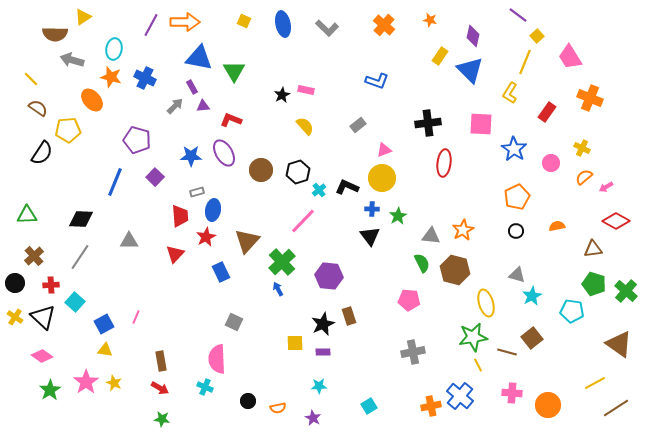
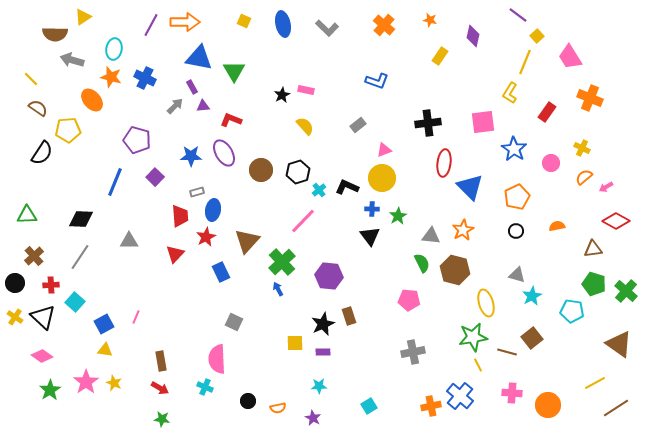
blue triangle at (470, 70): moved 117 px down
pink square at (481, 124): moved 2 px right, 2 px up; rotated 10 degrees counterclockwise
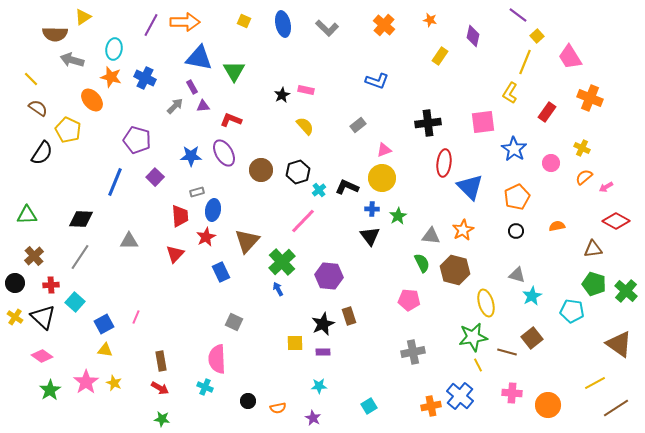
yellow pentagon at (68, 130): rotated 30 degrees clockwise
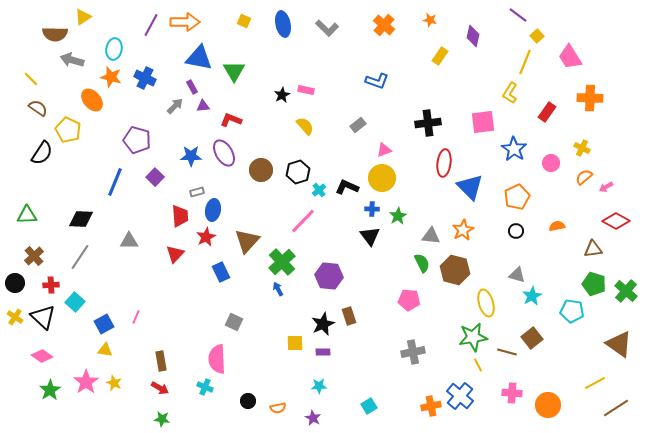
orange cross at (590, 98): rotated 20 degrees counterclockwise
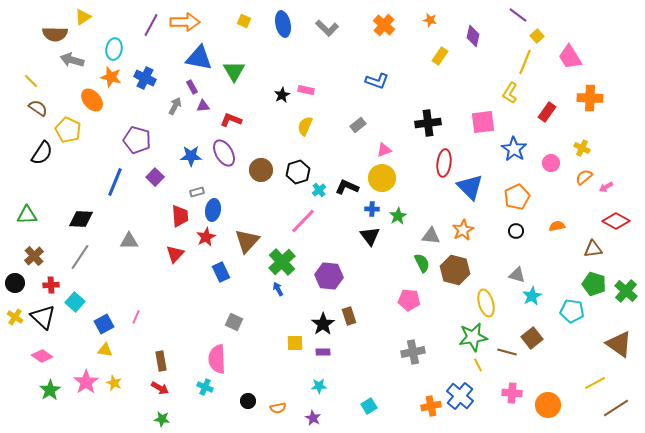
yellow line at (31, 79): moved 2 px down
gray arrow at (175, 106): rotated 18 degrees counterclockwise
yellow semicircle at (305, 126): rotated 114 degrees counterclockwise
black star at (323, 324): rotated 10 degrees counterclockwise
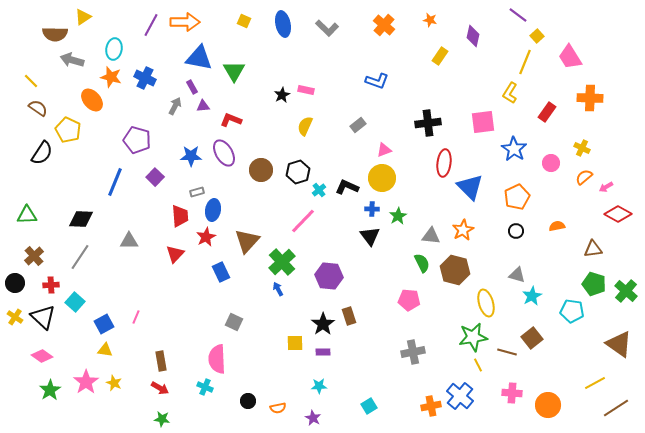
red diamond at (616, 221): moved 2 px right, 7 px up
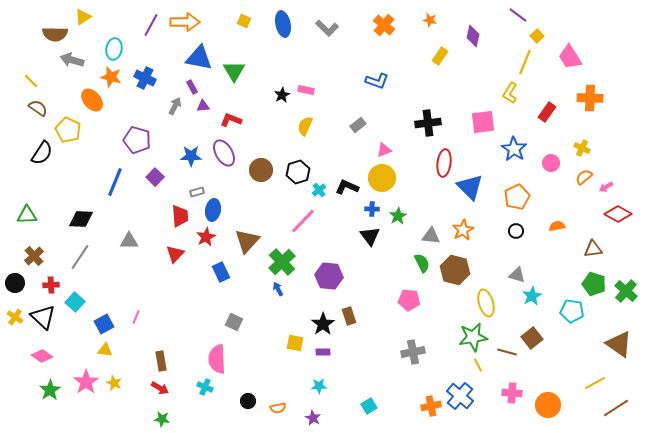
yellow square at (295, 343): rotated 12 degrees clockwise
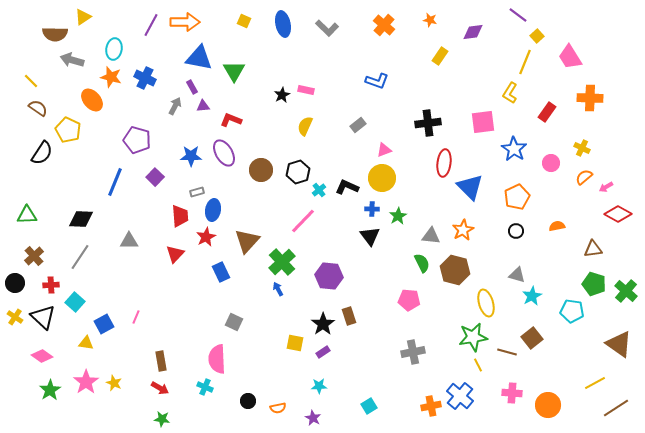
purple diamond at (473, 36): moved 4 px up; rotated 70 degrees clockwise
yellow triangle at (105, 350): moved 19 px left, 7 px up
purple rectangle at (323, 352): rotated 32 degrees counterclockwise
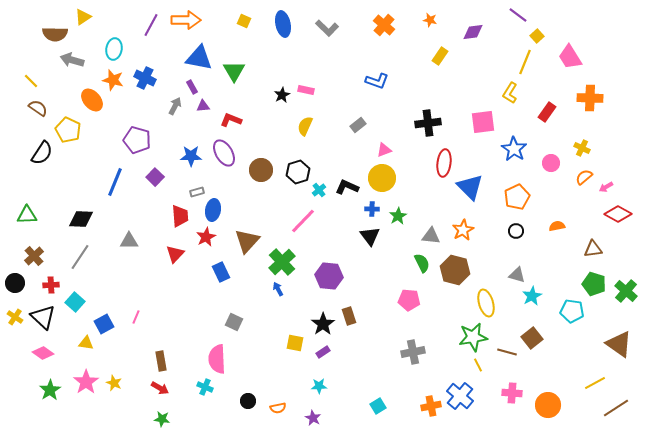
orange arrow at (185, 22): moved 1 px right, 2 px up
orange star at (111, 77): moved 2 px right, 3 px down
pink diamond at (42, 356): moved 1 px right, 3 px up
cyan square at (369, 406): moved 9 px right
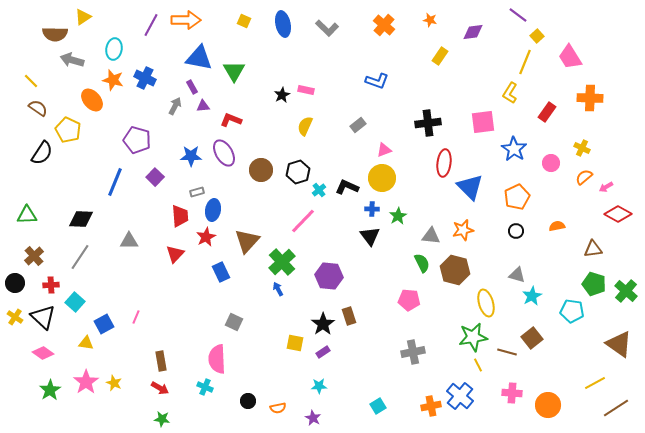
orange star at (463, 230): rotated 15 degrees clockwise
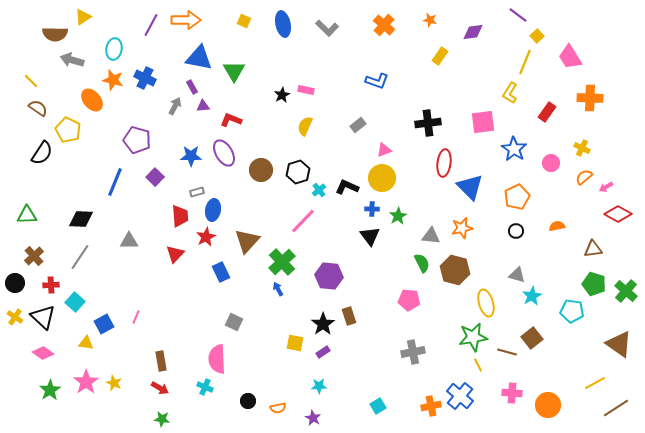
orange star at (463, 230): moved 1 px left, 2 px up
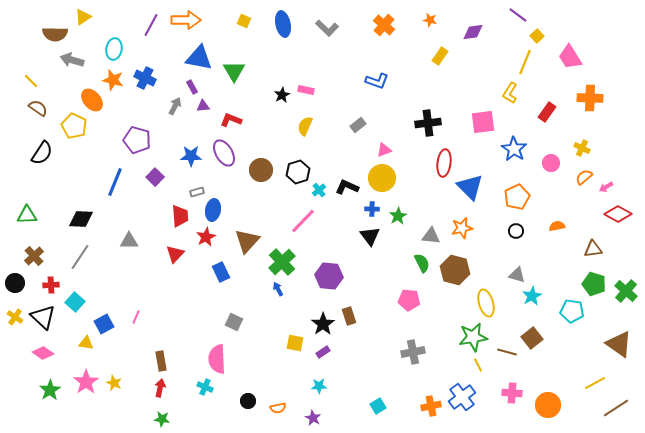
yellow pentagon at (68, 130): moved 6 px right, 4 px up
red arrow at (160, 388): rotated 108 degrees counterclockwise
blue cross at (460, 396): moved 2 px right, 1 px down; rotated 12 degrees clockwise
